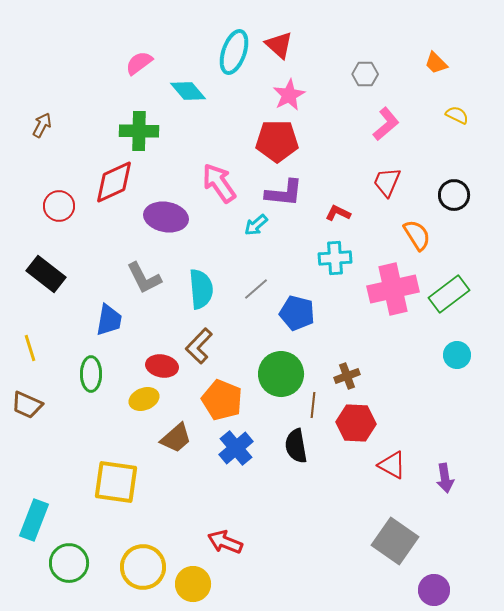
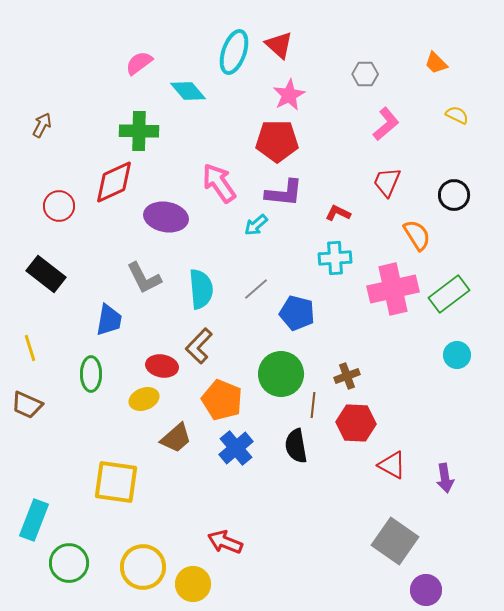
purple circle at (434, 590): moved 8 px left
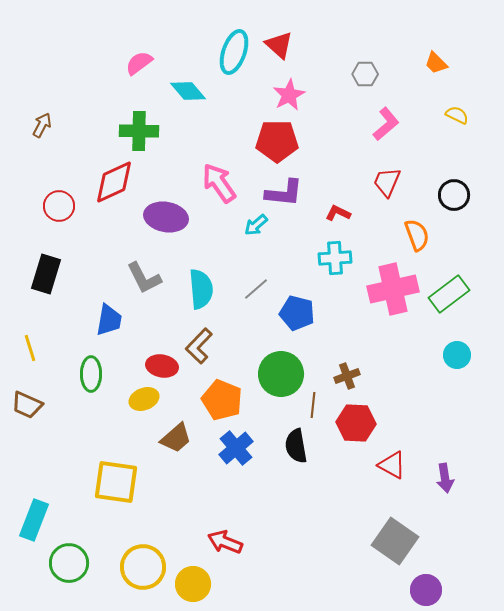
orange semicircle at (417, 235): rotated 12 degrees clockwise
black rectangle at (46, 274): rotated 69 degrees clockwise
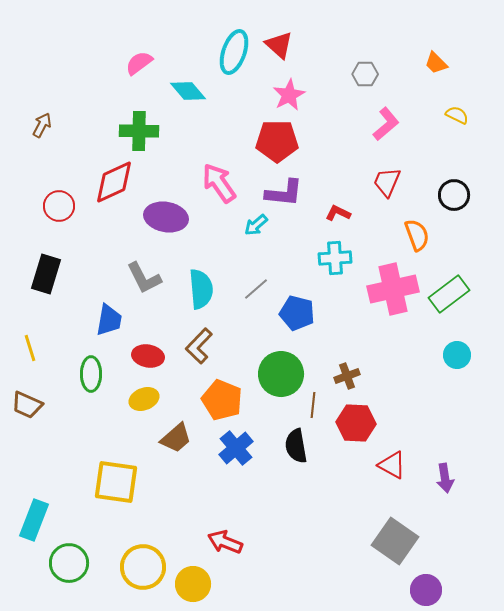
red ellipse at (162, 366): moved 14 px left, 10 px up
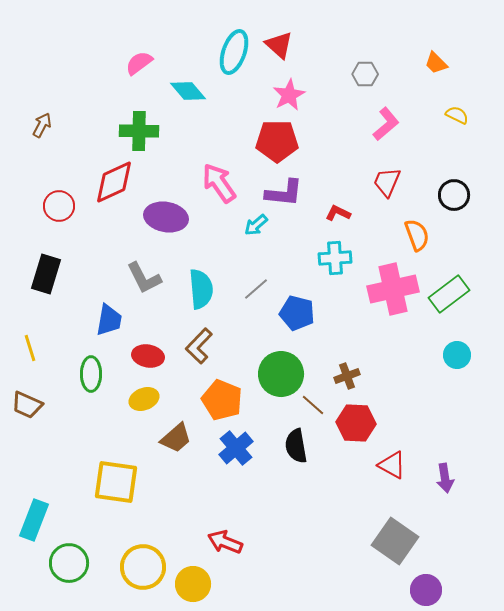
brown line at (313, 405): rotated 55 degrees counterclockwise
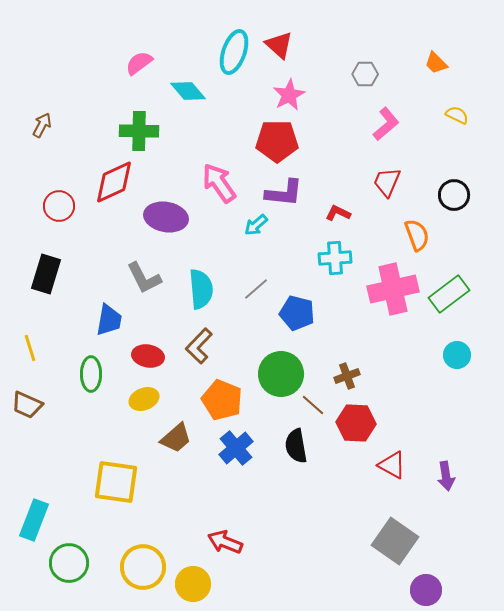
purple arrow at (445, 478): moved 1 px right, 2 px up
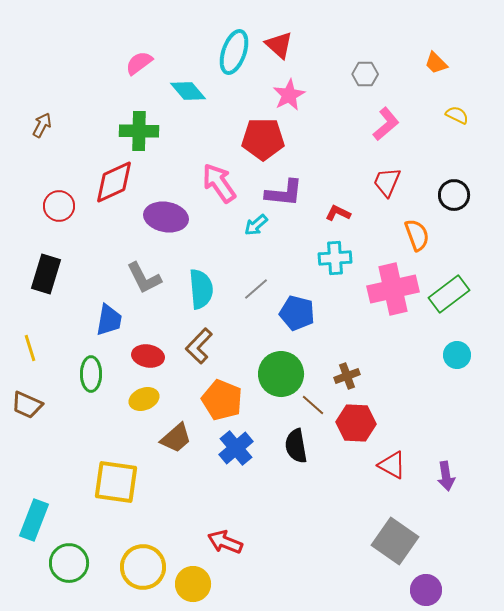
red pentagon at (277, 141): moved 14 px left, 2 px up
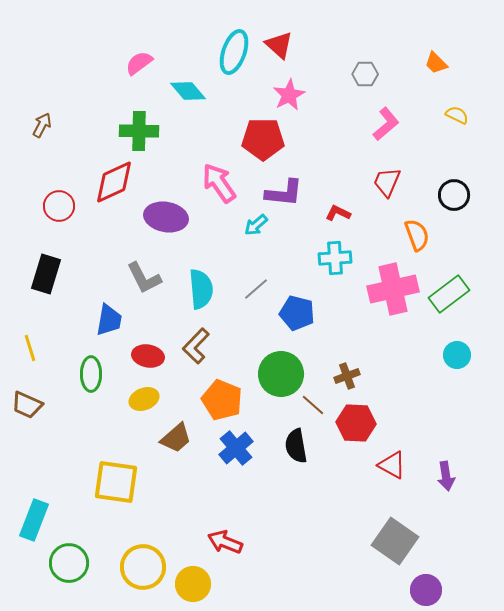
brown L-shape at (199, 346): moved 3 px left
